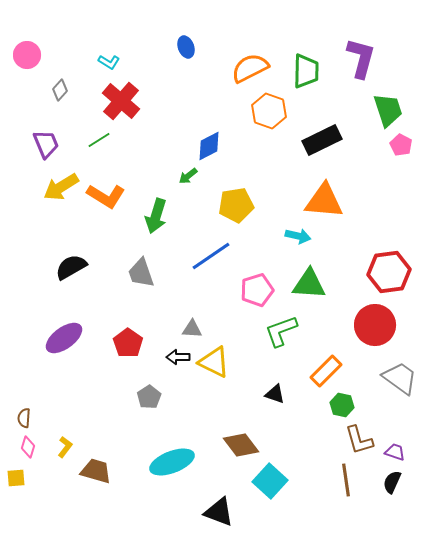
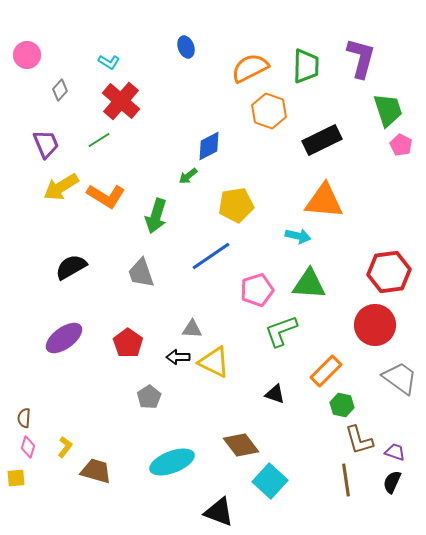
green trapezoid at (306, 71): moved 5 px up
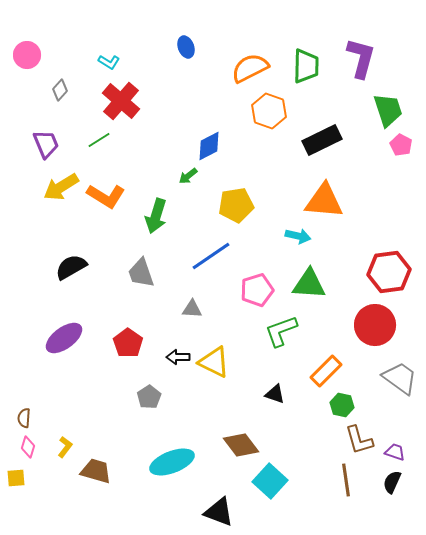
gray triangle at (192, 329): moved 20 px up
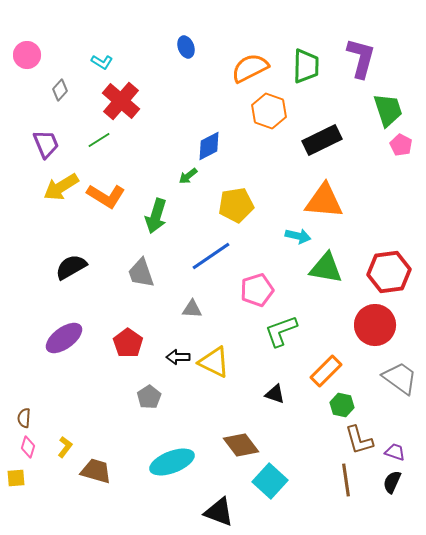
cyan L-shape at (109, 62): moved 7 px left
green triangle at (309, 284): moved 17 px right, 16 px up; rotated 6 degrees clockwise
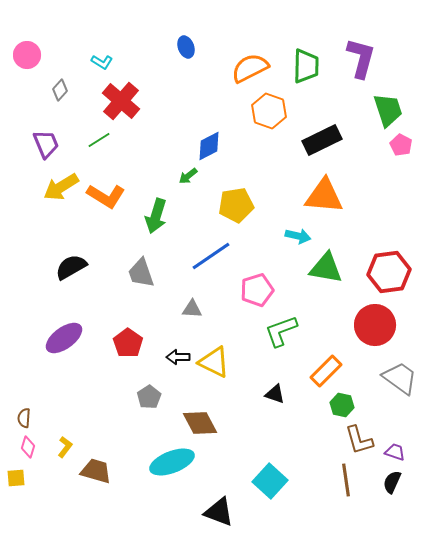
orange triangle at (324, 201): moved 5 px up
brown diamond at (241, 445): moved 41 px left, 22 px up; rotated 9 degrees clockwise
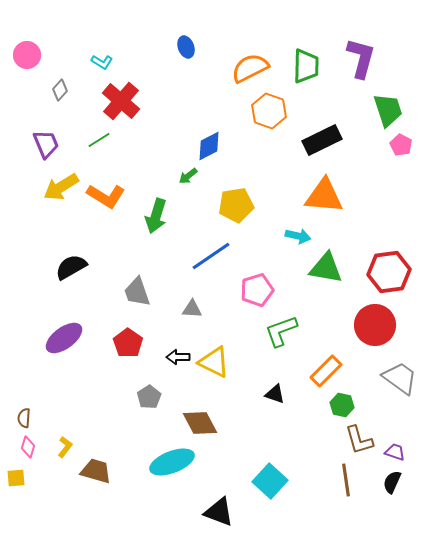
gray trapezoid at (141, 273): moved 4 px left, 19 px down
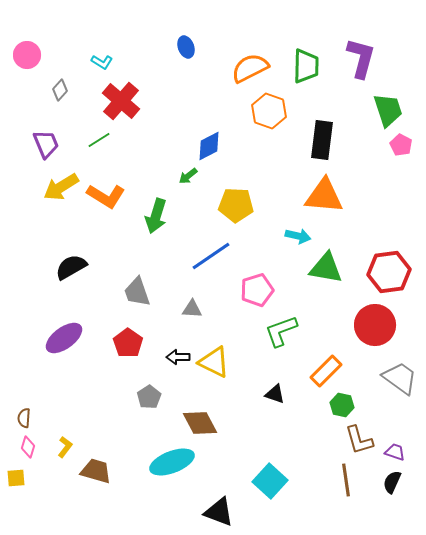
black rectangle at (322, 140): rotated 57 degrees counterclockwise
yellow pentagon at (236, 205): rotated 12 degrees clockwise
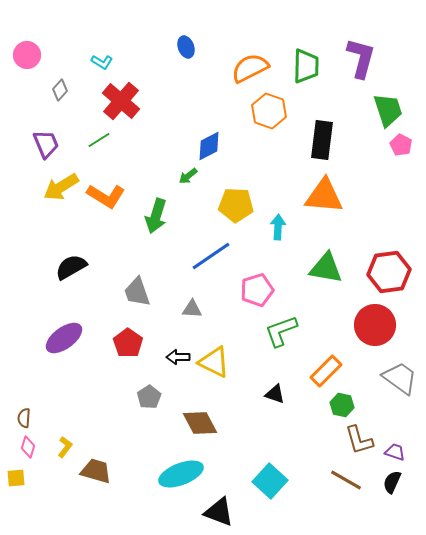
cyan arrow at (298, 236): moved 20 px left, 9 px up; rotated 100 degrees counterclockwise
cyan ellipse at (172, 462): moved 9 px right, 12 px down
brown line at (346, 480): rotated 52 degrees counterclockwise
